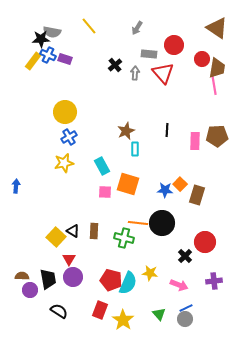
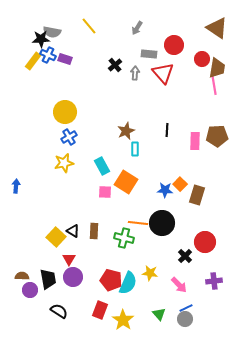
orange square at (128, 184): moved 2 px left, 2 px up; rotated 15 degrees clockwise
pink arrow at (179, 285): rotated 24 degrees clockwise
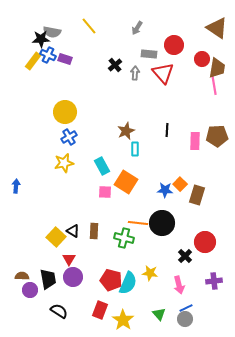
pink arrow at (179, 285): rotated 30 degrees clockwise
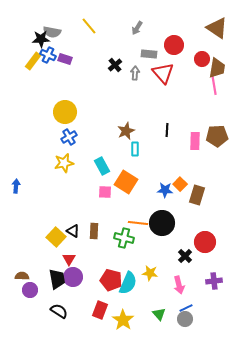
black trapezoid at (48, 279): moved 9 px right
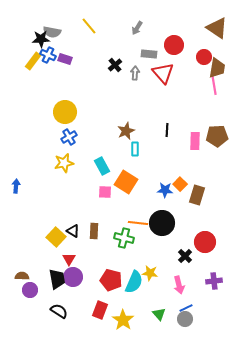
red circle at (202, 59): moved 2 px right, 2 px up
cyan semicircle at (128, 283): moved 6 px right, 1 px up
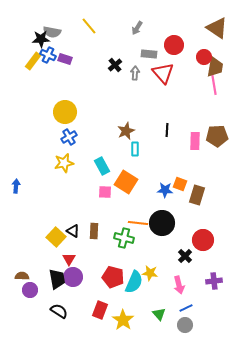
brown trapezoid at (217, 68): moved 2 px left, 1 px up
orange square at (180, 184): rotated 24 degrees counterclockwise
red circle at (205, 242): moved 2 px left, 2 px up
red pentagon at (111, 280): moved 2 px right, 3 px up
gray circle at (185, 319): moved 6 px down
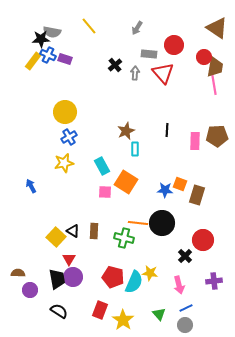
blue arrow at (16, 186): moved 15 px right; rotated 32 degrees counterclockwise
brown semicircle at (22, 276): moved 4 px left, 3 px up
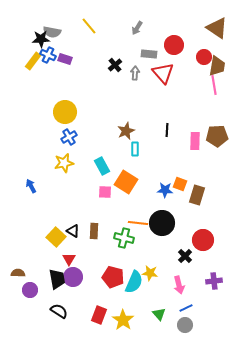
brown trapezoid at (215, 67): moved 2 px right, 1 px up
red rectangle at (100, 310): moved 1 px left, 5 px down
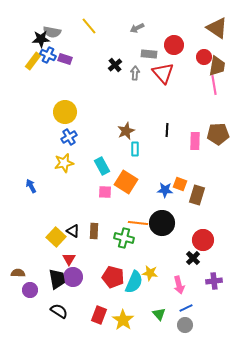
gray arrow at (137, 28): rotated 32 degrees clockwise
brown pentagon at (217, 136): moved 1 px right, 2 px up
black cross at (185, 256): moved 8 px right, 2 px down
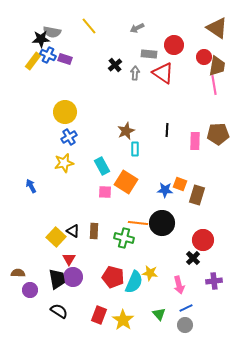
red triangle at (163, 73): rotated 15 degrees counterclockwise
